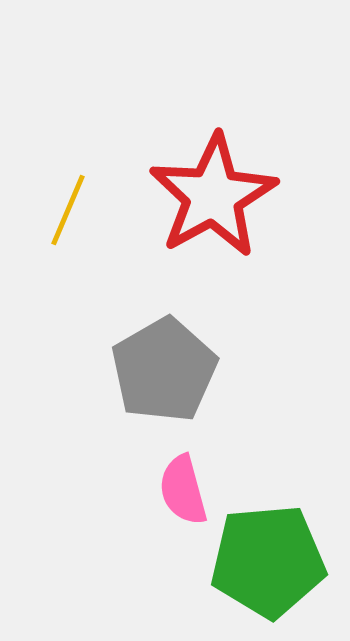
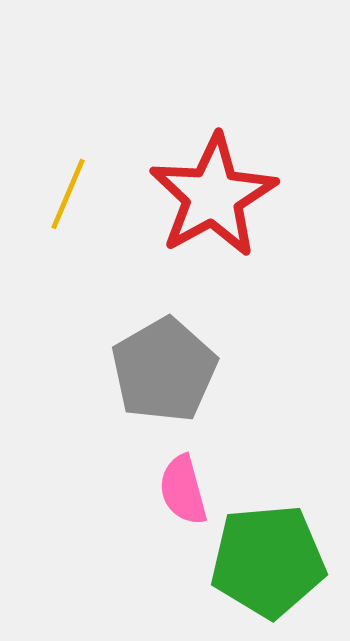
yellow line: moved 16 px up
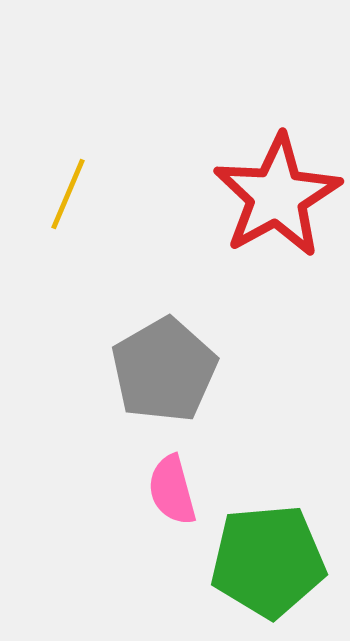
red star: moved 64 px right
pink semicircle: moved 11 px left
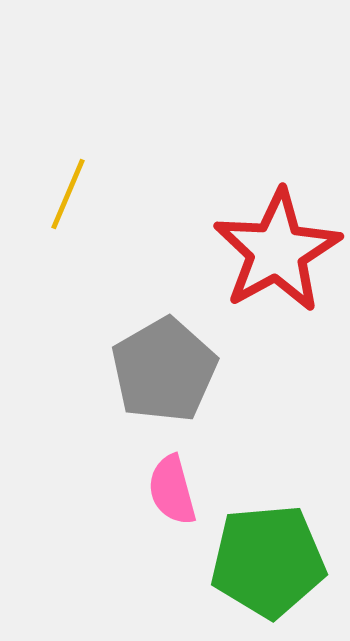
red star: moved 55 px down
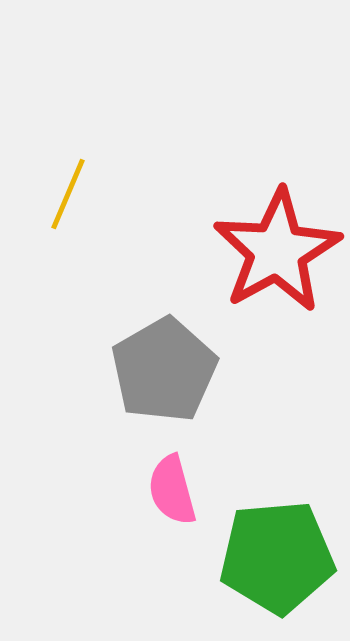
green pentagon: moved 9 px right, 4 px up
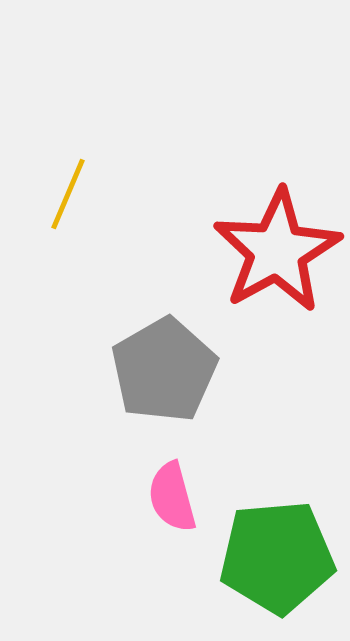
pink semicircle: moved 7 px down
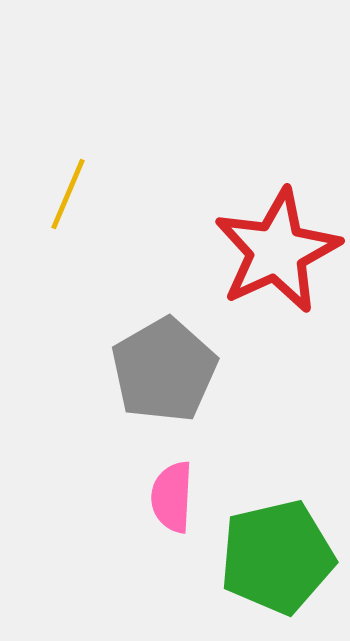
red star: rotated 4 degrees clockwise
pink semicircle: rotated 18 degrees clockwise
green pentagon: rotated 8 degrees counterclockwise
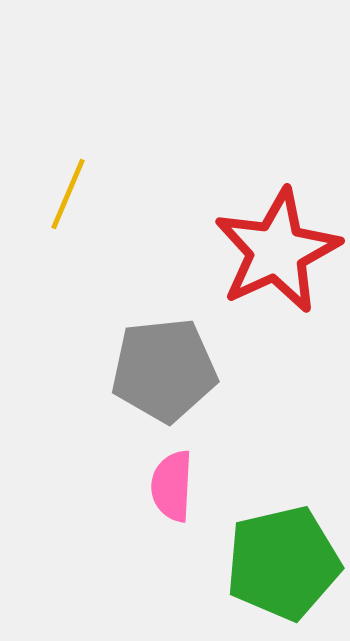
gray pentagon: rotated 24 degrees clockwise
pink semicircle: moved 11 px up
green pentagon: moved 6 px right, 6 px down
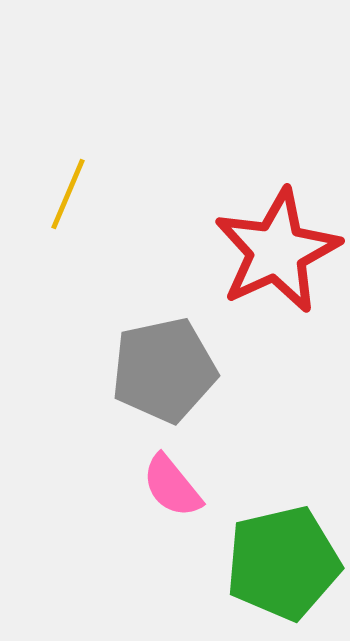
gray pentagon: rotated 6 degrees counterclockwise
pink semicircle: rotated 42 degrees counterclockwise
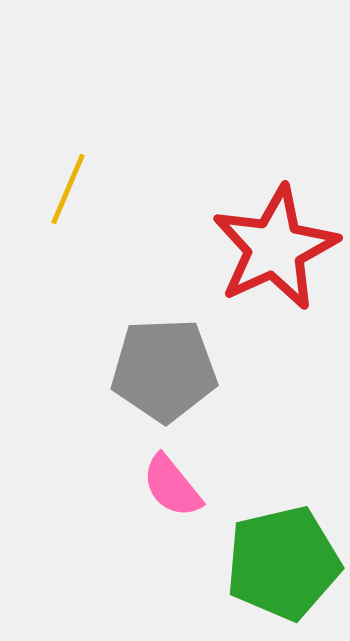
yellow line: moved 5 px up
red star: moved 2 px left, 3 px up
gray pentagon: rotated 10 degrees clockwise
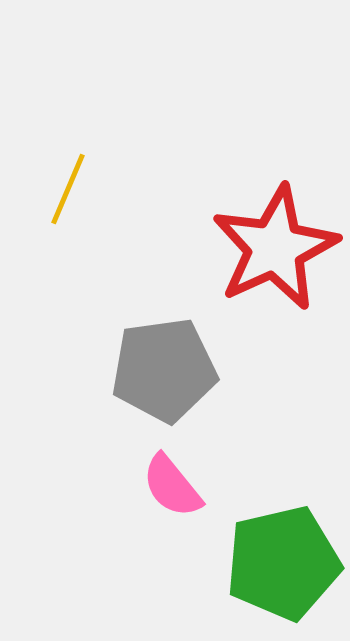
gray pentagon: rotated 6 degrees counterclockwise
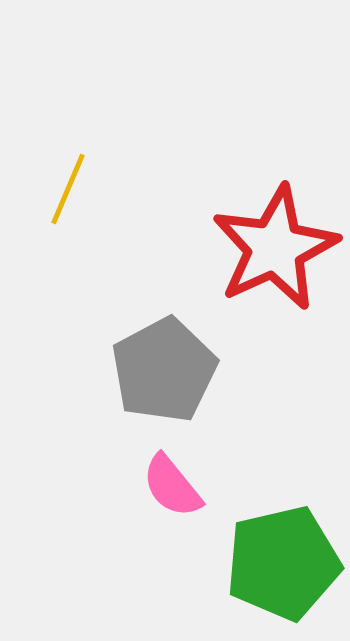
gray pentagon: rotated 20 degrees counterclockwise
